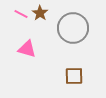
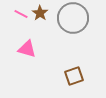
gray circle: moved 10 px up
brown square: rotated 18 degrees counterclockwise
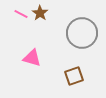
gray circle: moved 9 px right, 15 px down
pink triangle: moved 5 px right, 9 px down
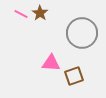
pink triangle: moved 19 px right, 5 px down; rotated 12 degrees counterclockwise
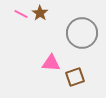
brown square: moved 1 px right, 1 px down
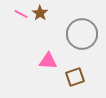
gray circle: moved 1 px down
pink triangle: moved 3 px left, 2 px up
